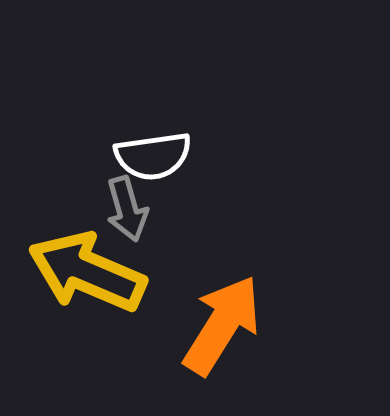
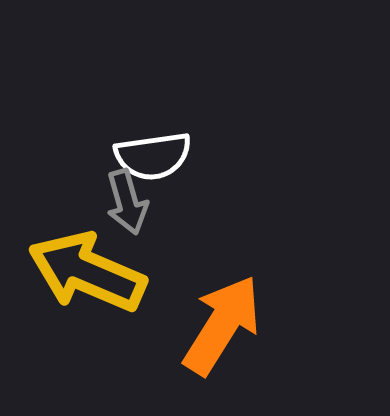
gray arrow: moved 7 px up
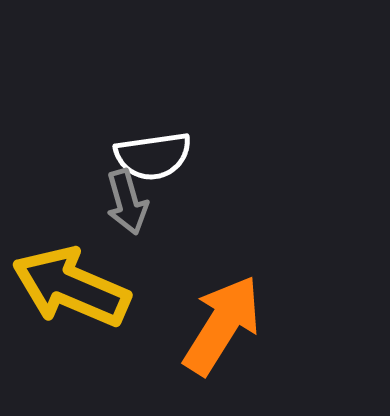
yellow arrow: moved 16 px left, 15 px down
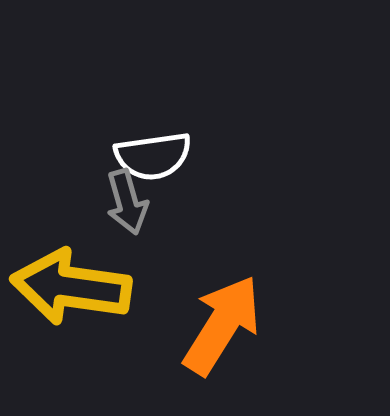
yellow arrow: rotated 15 degrees counterclockwise
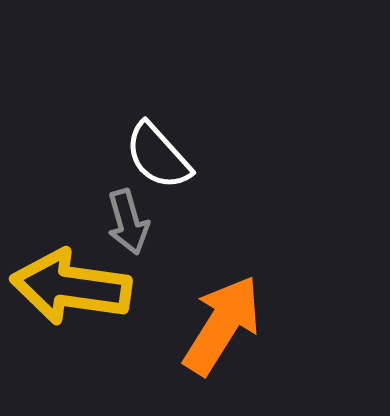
white semicircle: moved 5 px right; rotated 56 degrees clockwise
gray arrow: moved 1 px right, 20 px down
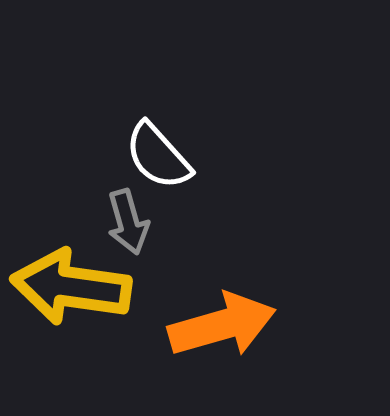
orange arrow: rotated 42 degrees clockwise
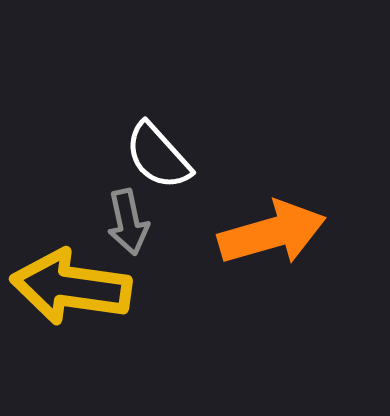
gray arrow: rotated 4 degrees clockwise
orange arrow: moved 50 px right, 92 px up
